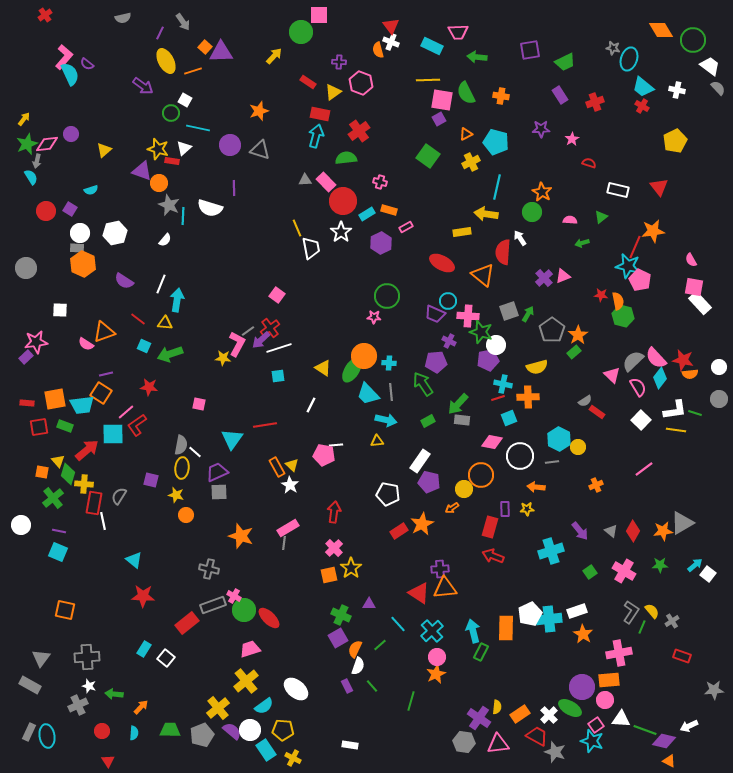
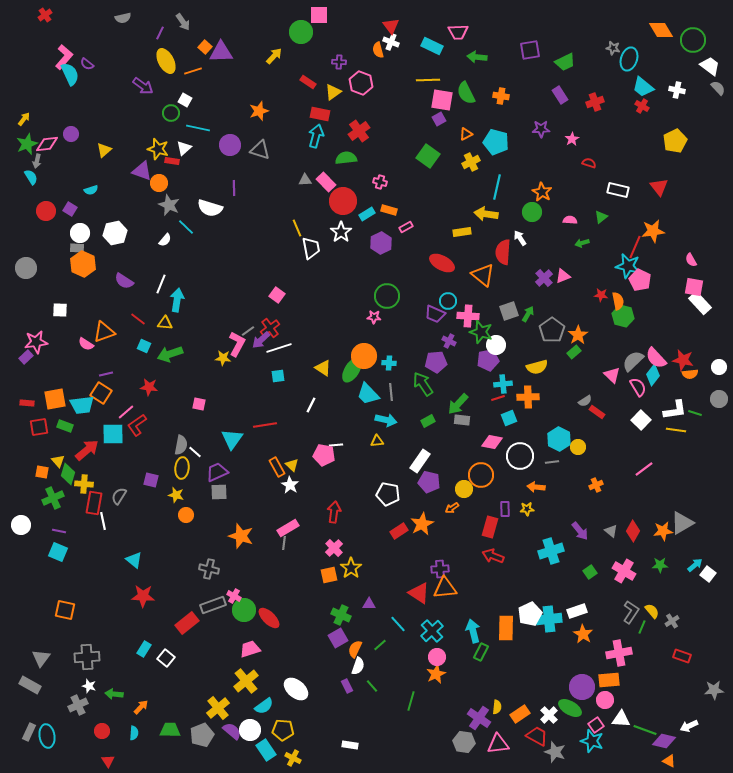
cyan line at (183, 216): moved 3 px right, 11 px down; rotated 48 degrees counterclockwise
cyan diamond at (660, 378): moved 7 px left, 3 px up
cyan cross at (503, 384): rotated 18 degrees counterclockwise
green cross at (53, 498): rotated 15 degrees clockwise
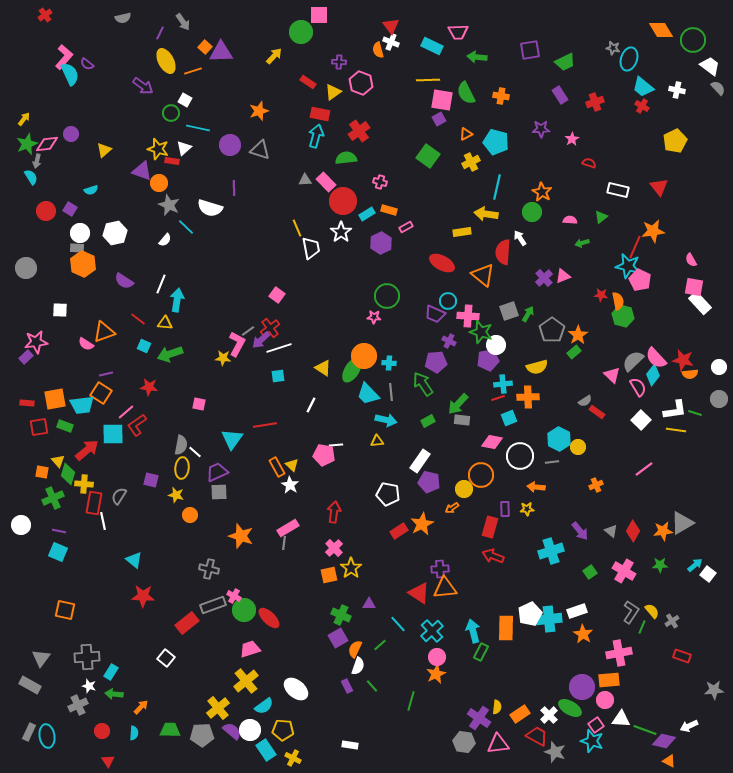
orange circle at (186, 515): moved 4 px right
cyan rectangle at (144, 649): moved 33 px left, 23 px down
gray pentagon at (202, 735): rotated 20 degrees clockwise
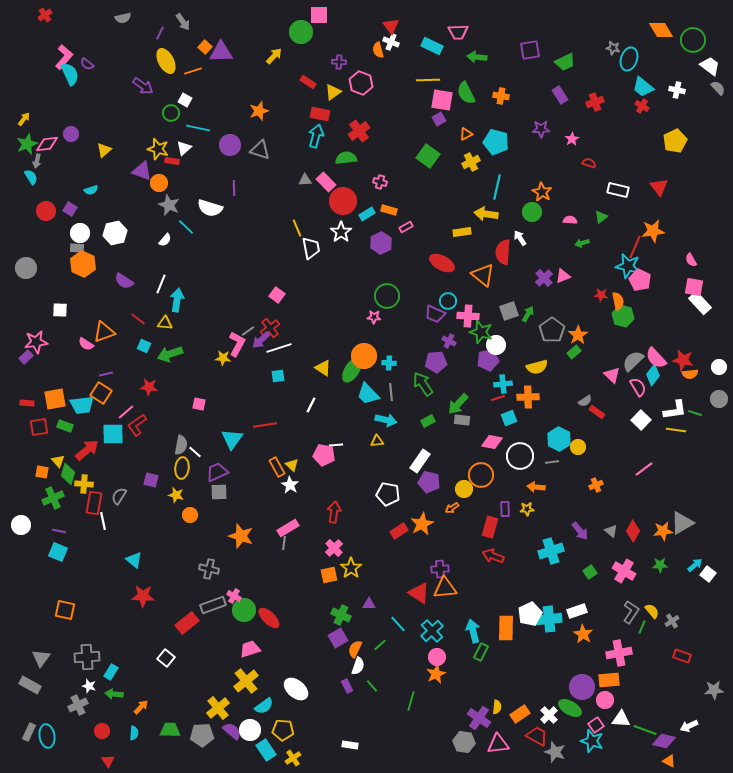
yellow cross at (293, 758): rotated 28 degrees clockwise
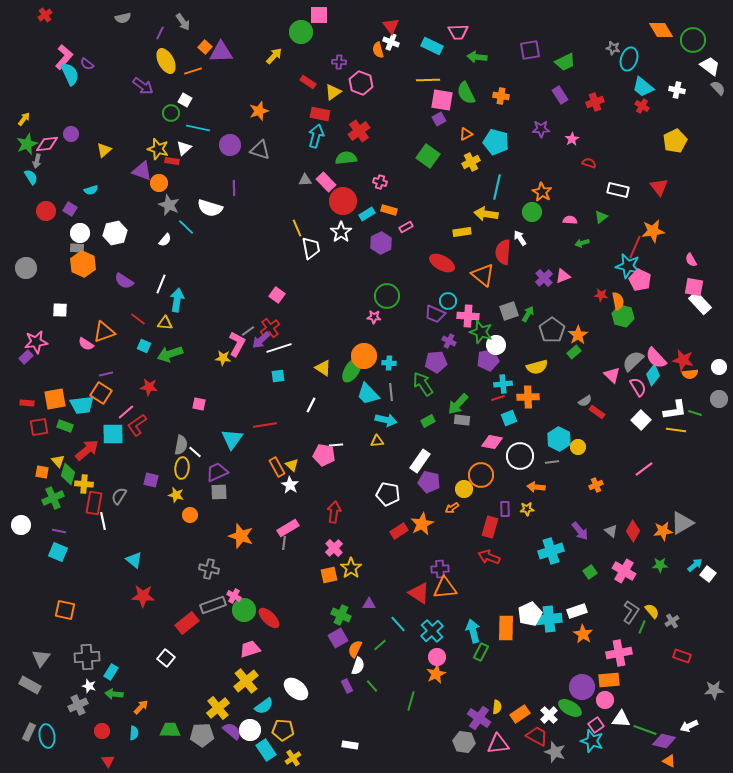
red arrow at (493, 556): moved 4 px left, 1 px down
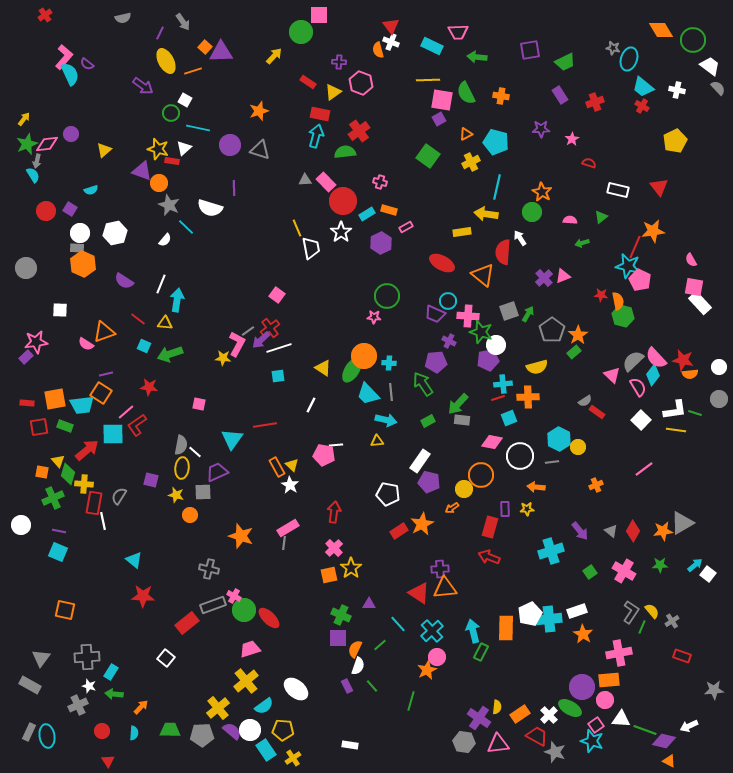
green semicircle at (346, 158): moved 1 px left, 6 px up
cyan semicircle at (31, 177): moved 2 px right, 2 px up
gray square at (219, 492): moved 16 px left
purple square at (338, 638): rotated 30 degrees clockwise
orange star at (436, 674): moved 9 px left, 4 px up
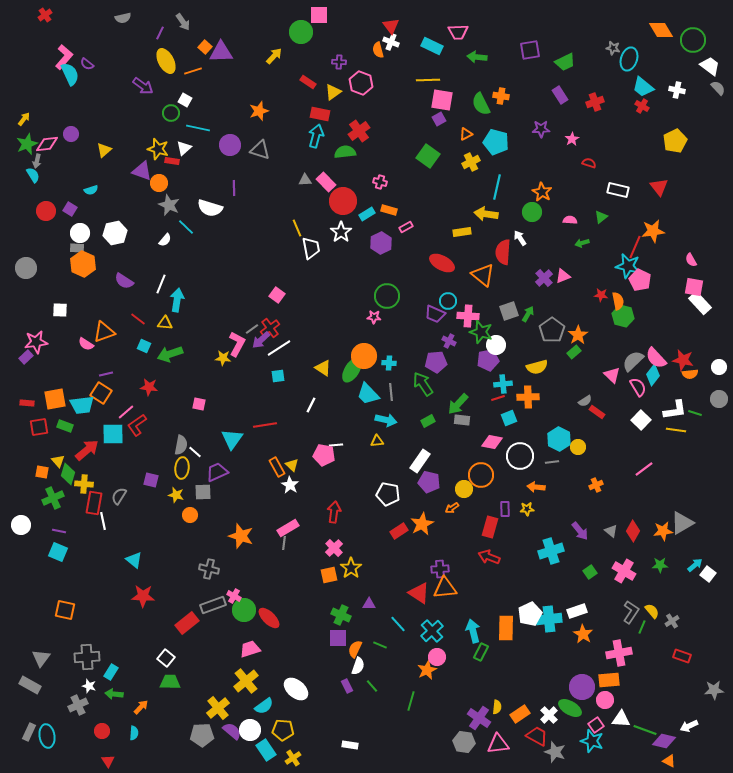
green semicircle at (466, 93): moved 15 px right, 11 px down
gray line at (248, 331): moved 4 px right, 2 px up
white line at (279, 348): rotated 15 degrees counterclockwise
green line at (380, 645): rotated 64 degrees clockwise
green trapezoid at (170, 730): moved 48 px up
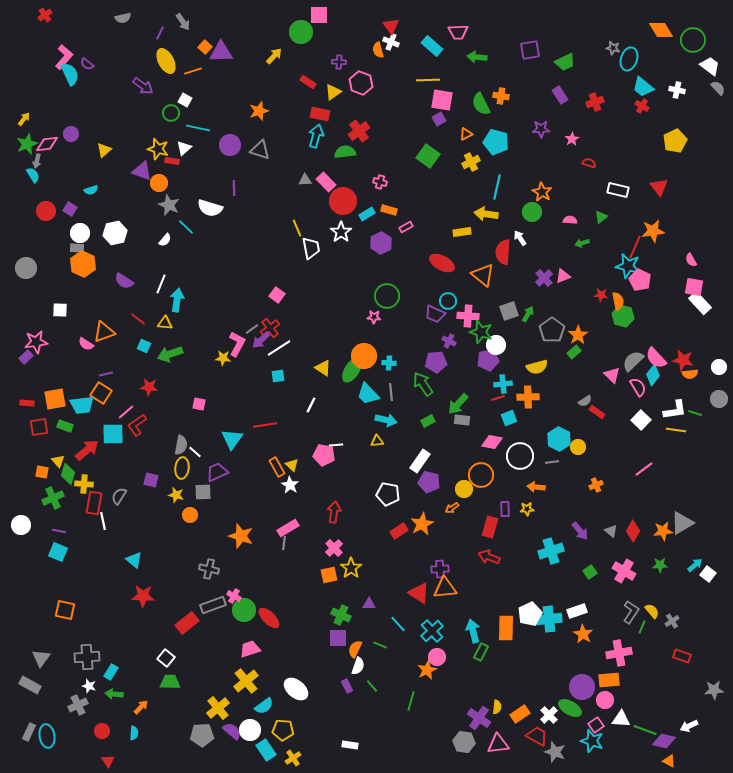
cyan rectangle at (432, 46): rotated 15 degrees clockwise
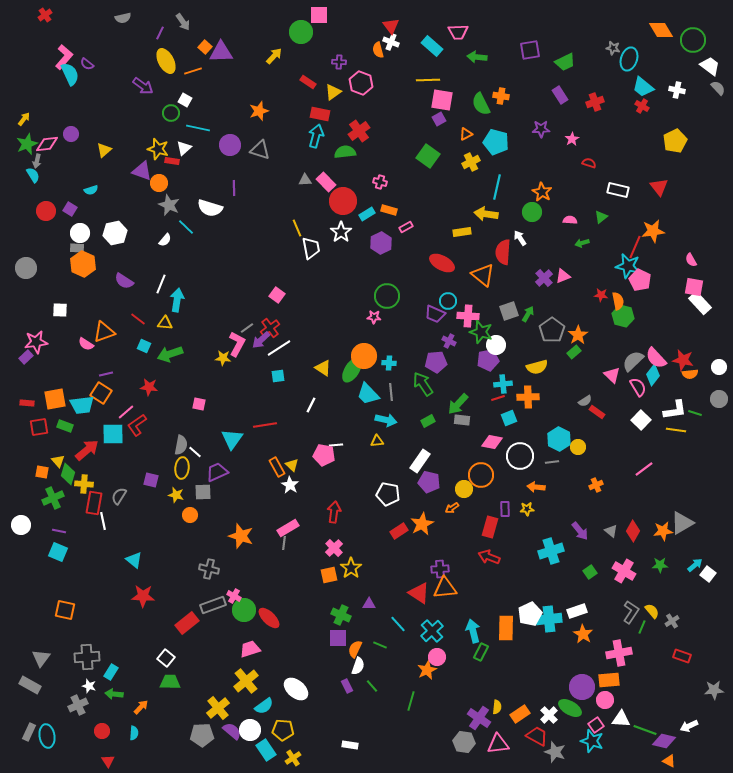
gray line at (252, 329): moved 5 px left, 1 px up
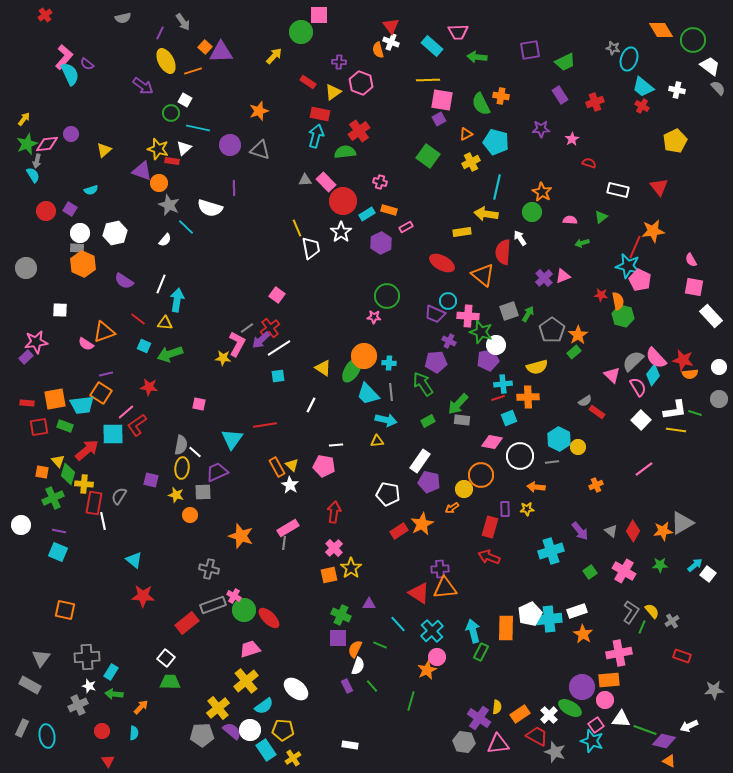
white rectangle at (700, 303): moved 11 px right, 13 px down
pink pentagon at (324, 455): moved 11 px down
gray rectangle at (29, 732): moved 7 px left, 4 px up
